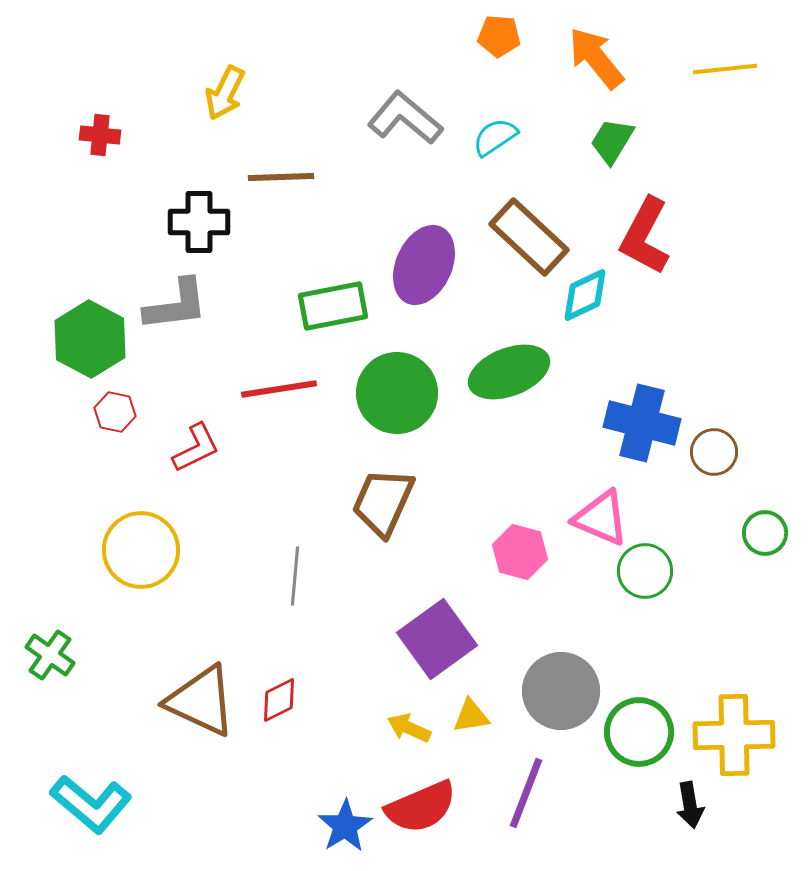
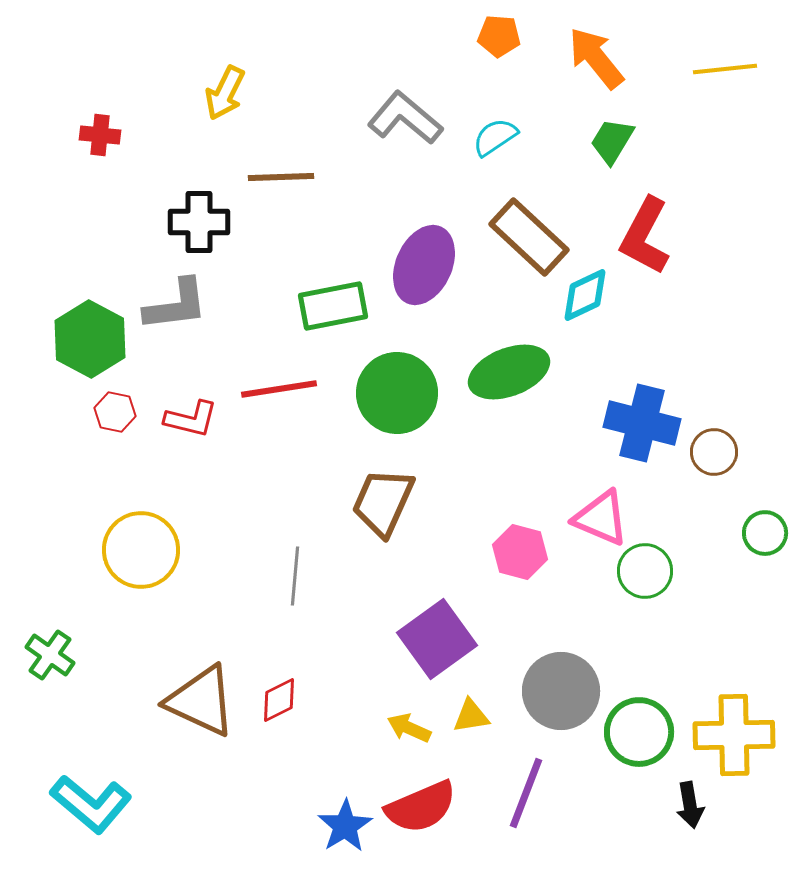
red L-shape at (196, 448): moved 5 px left, 29 px up; rotated 40 degrees clockwise
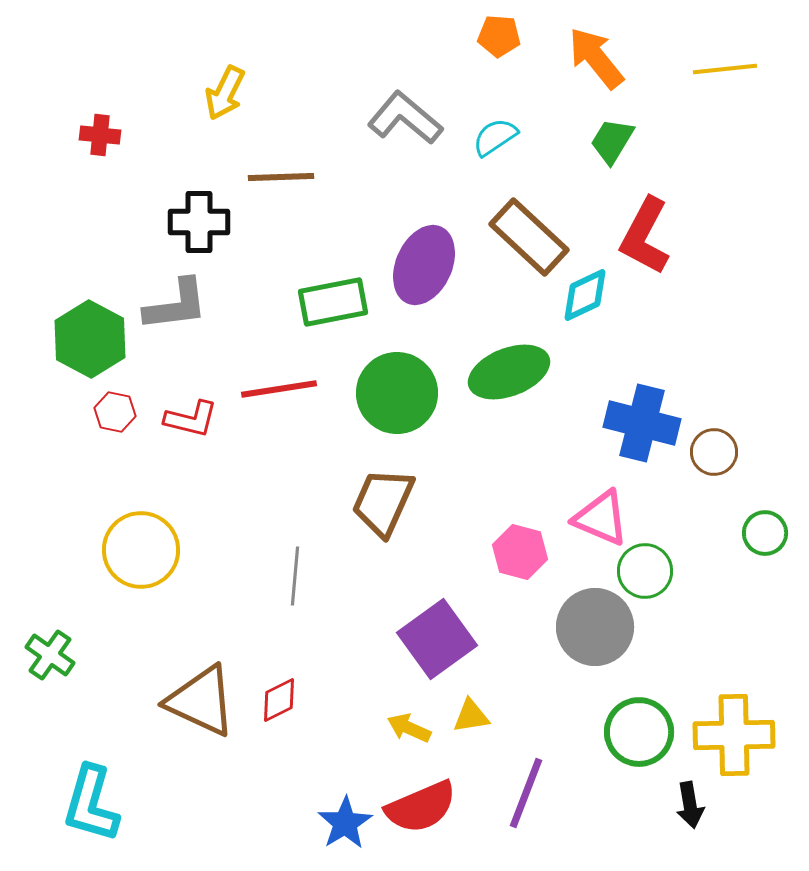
green rectangle at (333, 306): moved 4 px up
gray circle at (561, 691): moved 34 px right, 64 px up
cyan L-shape at (91, 804): rotated 66 degrees clockwise
blue star at (345, 826): moved 3 px up
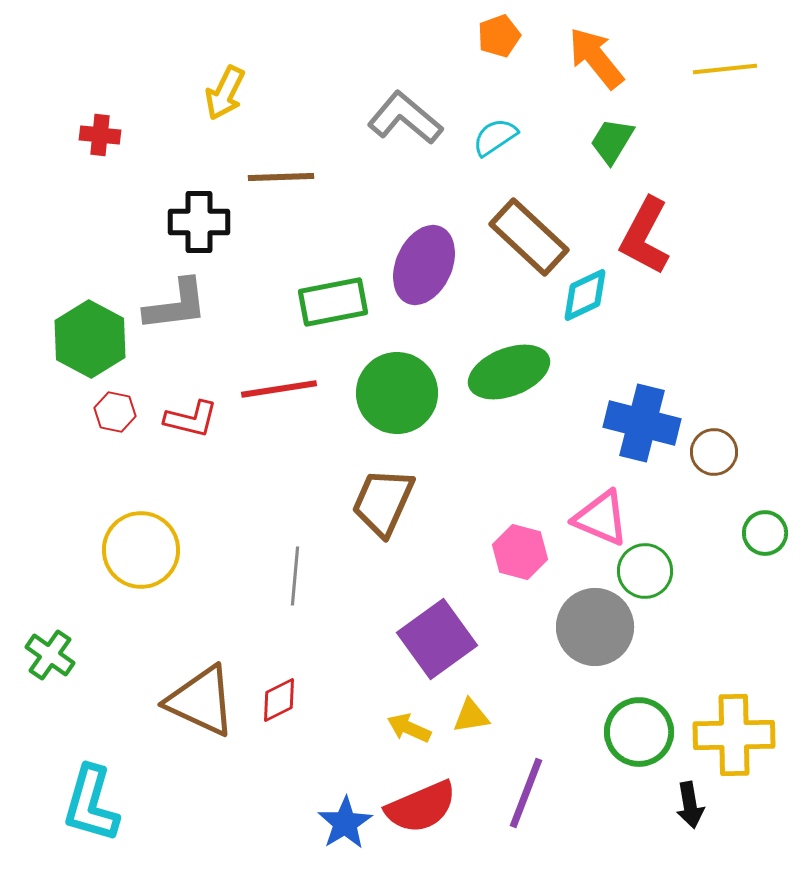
orange pentagon at (499, 36): rotated 24 degrees counterclockwise
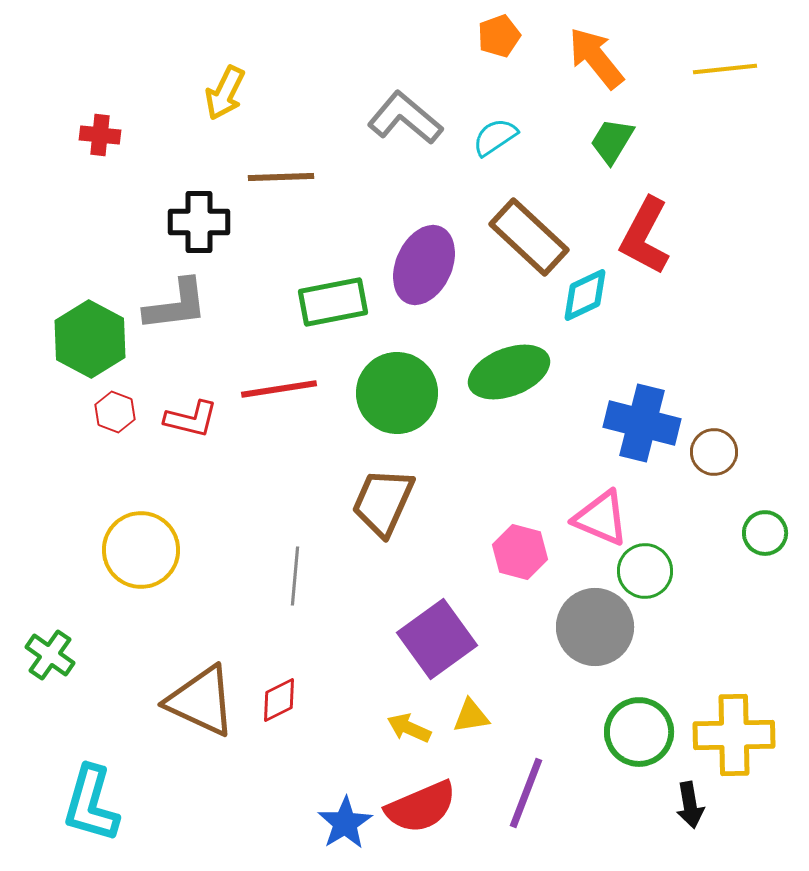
red hexagon at (115, 412): rotated 9 degrees clockwise
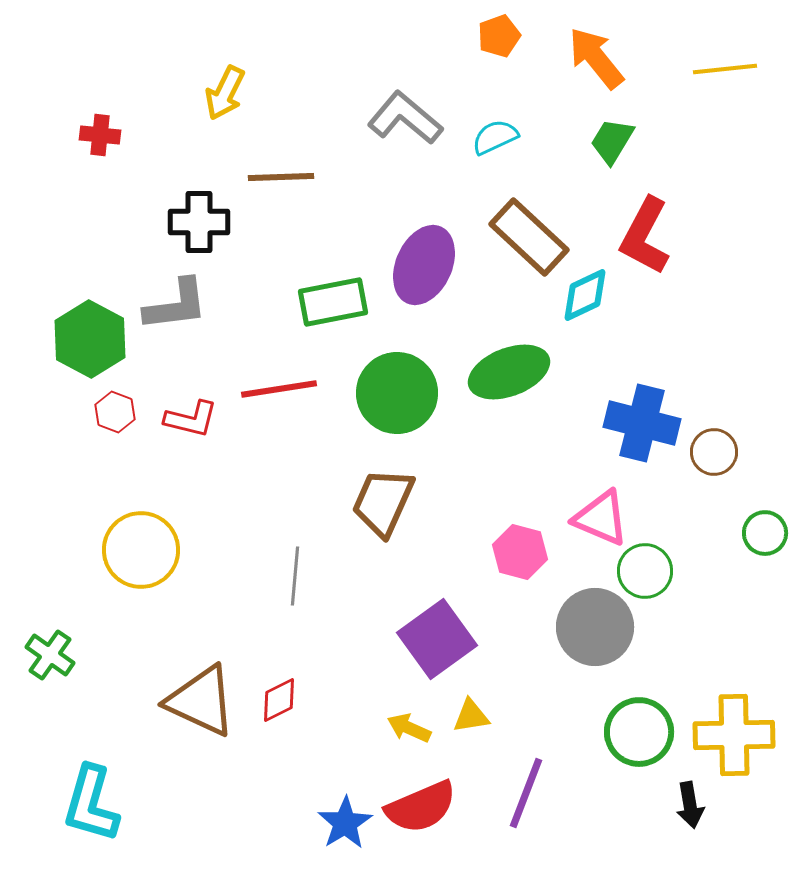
cyan semicircle at (495, 137): rotated 9 degrees clockwise
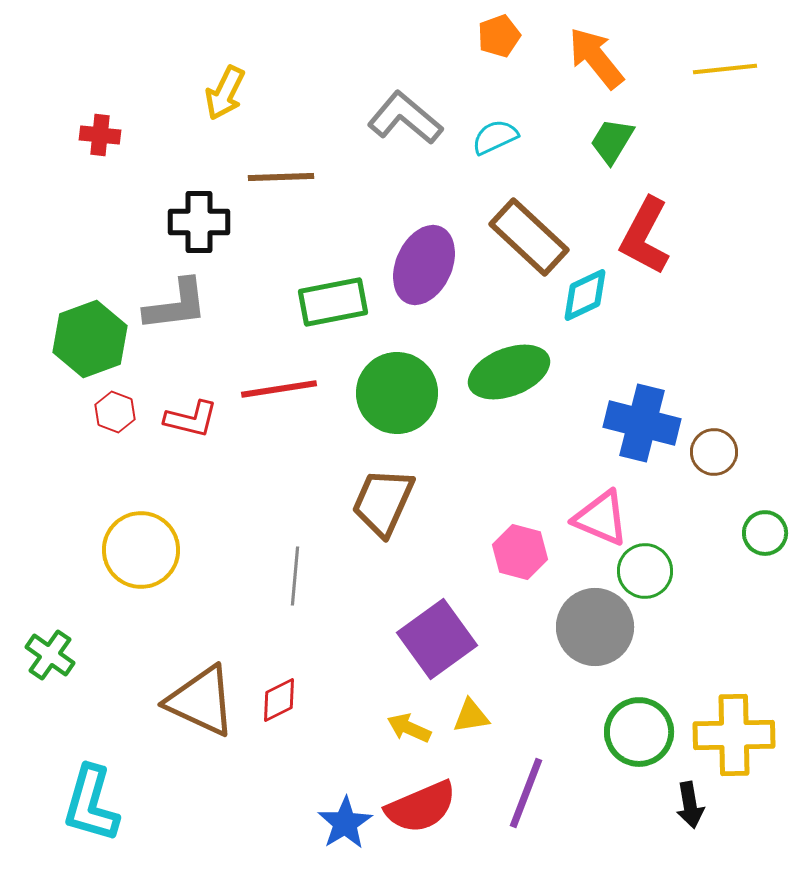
green hexagon at (90, 339): rotated 12 degrees clockwise
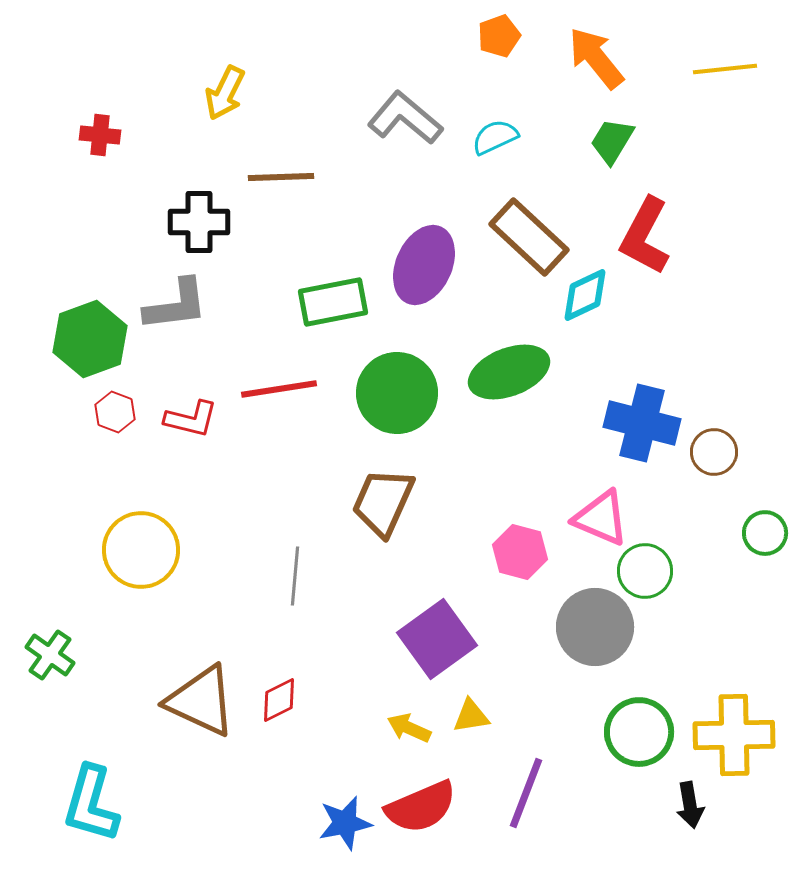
blue star at (345, 823): rotated 20 degrees clockwise
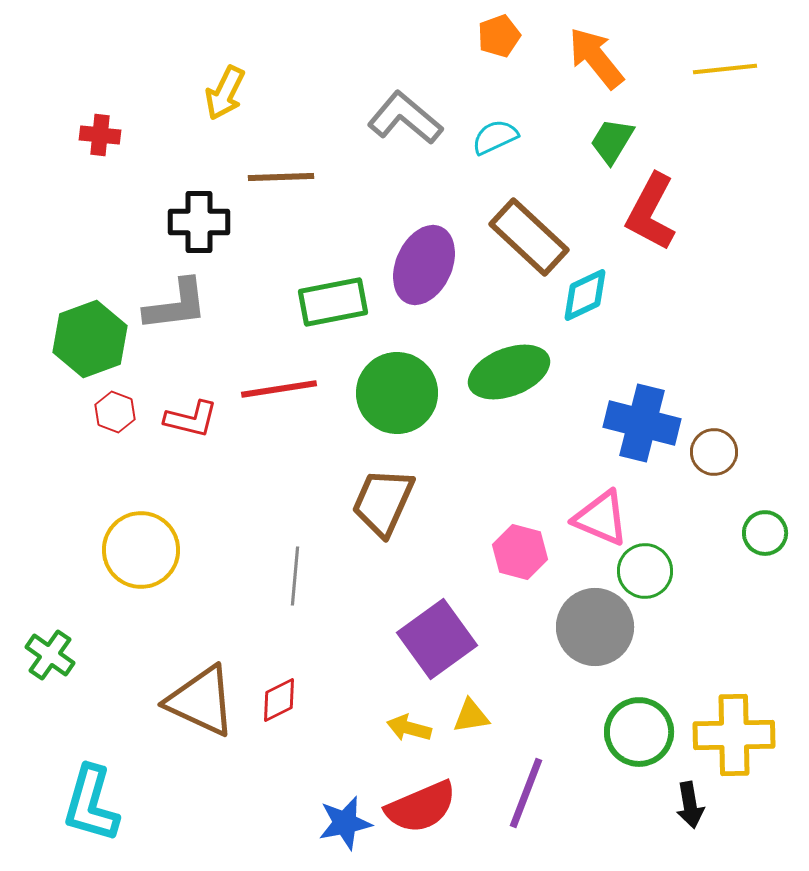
red L-shape at (645, 236): moved 6 px right, 24 px up
yellow arrow at (409, 728): rotated 9 degrees counterclockwise
